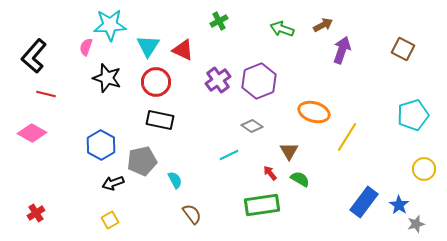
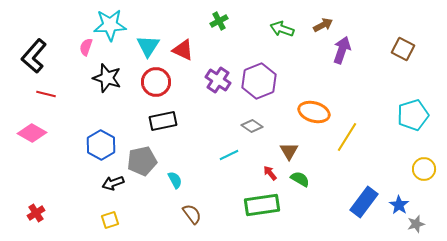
purple cross: rotated 20 degrees counterclockwise
black rectangle: moved 3 px right, 1 px down; rotated 24 degrees counterclockwise
yellow square: rotated 12 degrees clockwise
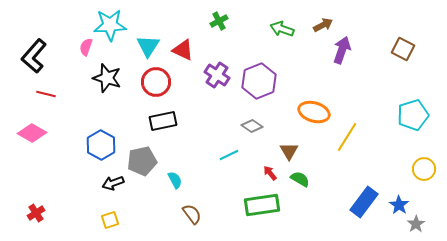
purple cross: moved 1 px left, 5 px up
gray star: rotated 18 degrees counterclockwise
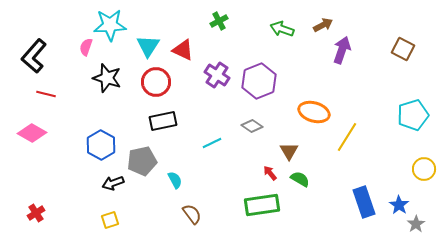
cyan line: moved 17 px left, 12 px up
blue rectangle: rotated 56 degrees counterclockwise
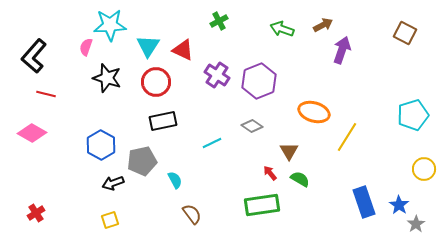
brown square: moved 2 px right, 16 px up
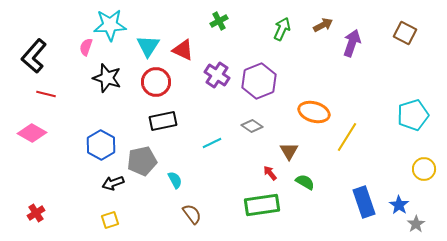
green arrow: rotated 95 degrees clockwise
purple arrow: moved 10 px right, 7 px up
green semicircle: moved 5 px right, 3 px down
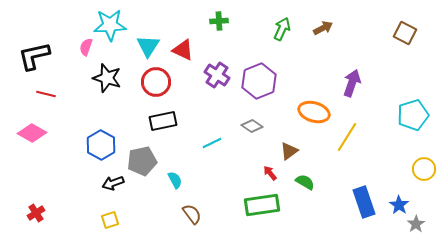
green cross: rotated 24 degrees clockwise
brown arrow: moved 3 px down
purple arrow: moved 40 px down
black L-shape: rotated 36 degrees clockwise
brown triangle: rotated 24 degrees clockwise
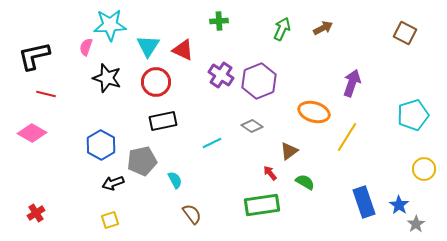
purple cross: moved 4 px right
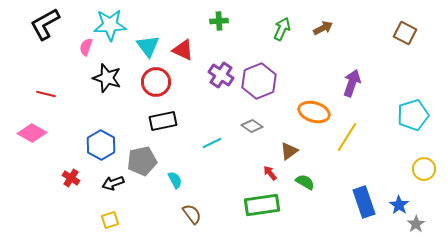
cyan triangle: rotated 10 degrees counterclockwise
black L-shape: moved 11 px right, 32 px up; rotated 16 degrees counterclockwise
red cross: moved 35 px right, 35 px up; rotated 24 degrees counterclockwise
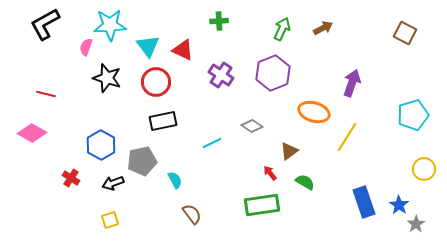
purple hexagon: moved 14 px right, 8 px up
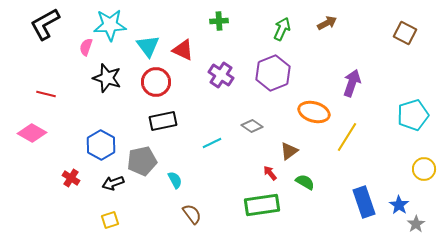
brown arrow: moved 4 px right, 5 px up
